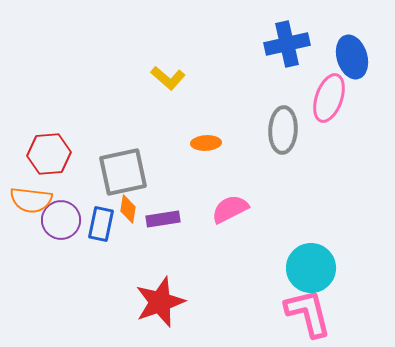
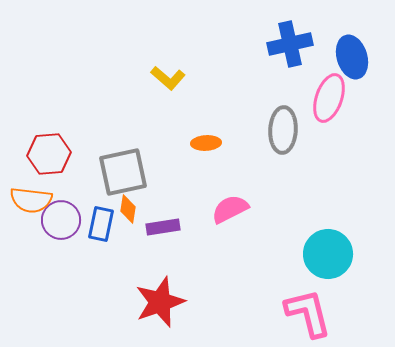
blue cross: moved 3 px right
purple rectangle: moved 8 px down
cyan circle: moved 17 px right, 14 px up
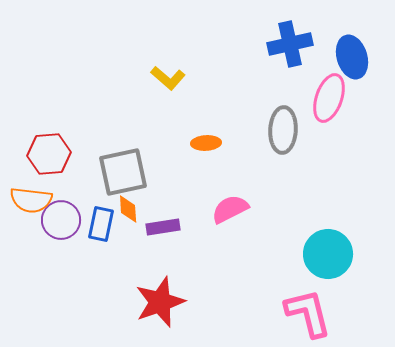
orange diamond: rotated 12 degrees counterclockwise
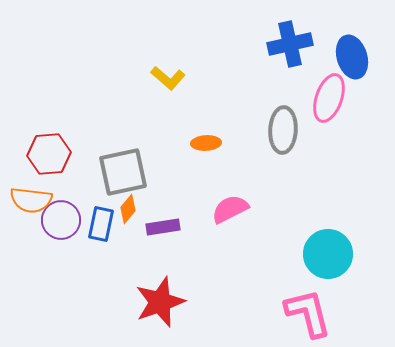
orange diamond: rotated 44 degrees clockwise
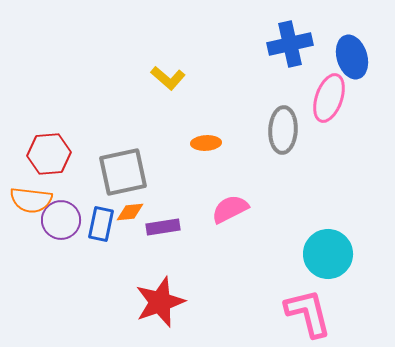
orange diamond: moved 2 px right, 3 px down; rotated 44 degrees clockwise
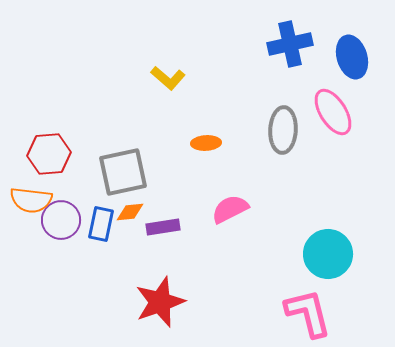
pink ellipse: moved 4 px right, 14 px down; rotated 51 degrees counterclockwise
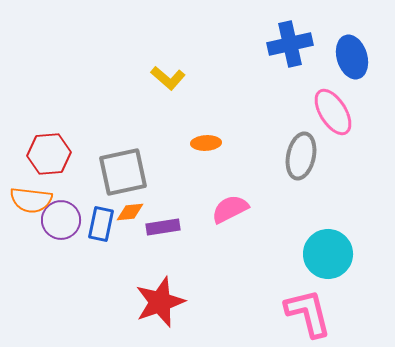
gray ellipse: moved 18 px right, 26 px down; rotated 9 degrees clockwise
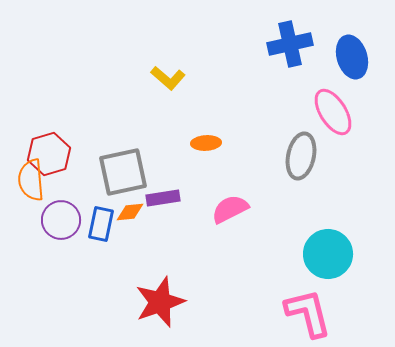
red hexagon: rotated 12 degrees counterclockwise
orange semicircle: moved 20 px up; rotated 78 degrees clockwise
purple rectangle: moved 29 px up
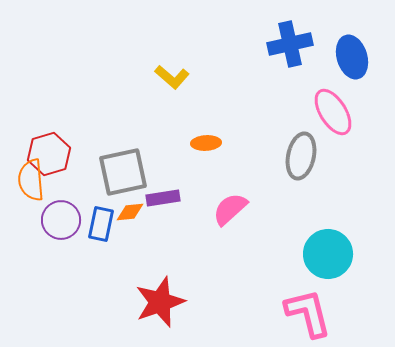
yellow L-shape: moved 4 px right, 1 px up
pink semicircle: rotated 15 degrees counterclockwise
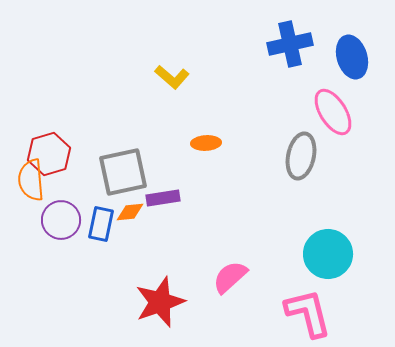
pink semicircle: moved 68 px down
